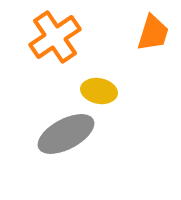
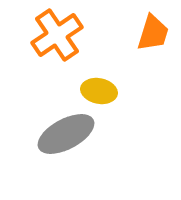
orange cross: moved 2 px right, 2 px up
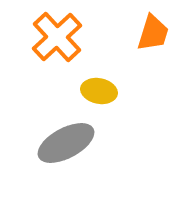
orange cross: moved 2 px down; rotated 9 degrees counterclockwise
gray ellipse: moved 9 px down
